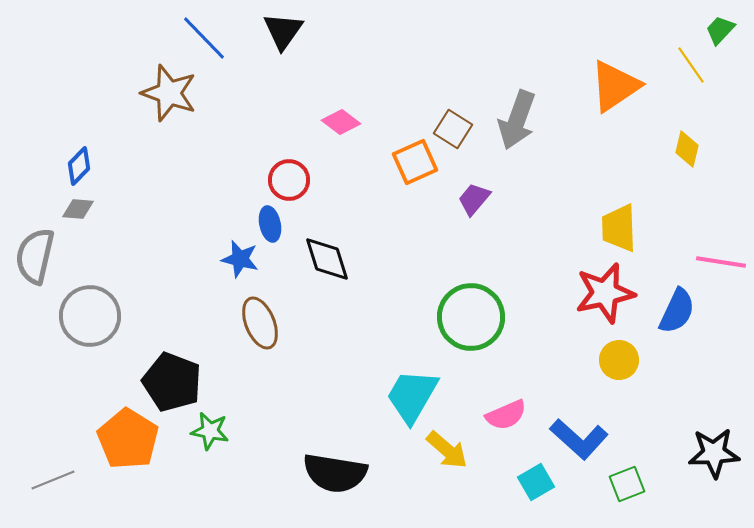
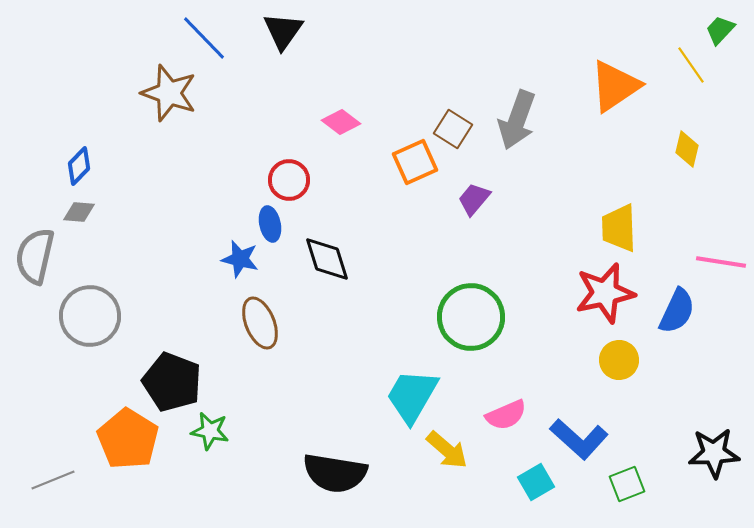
gray diamond: moved 1 px right, 3 px down
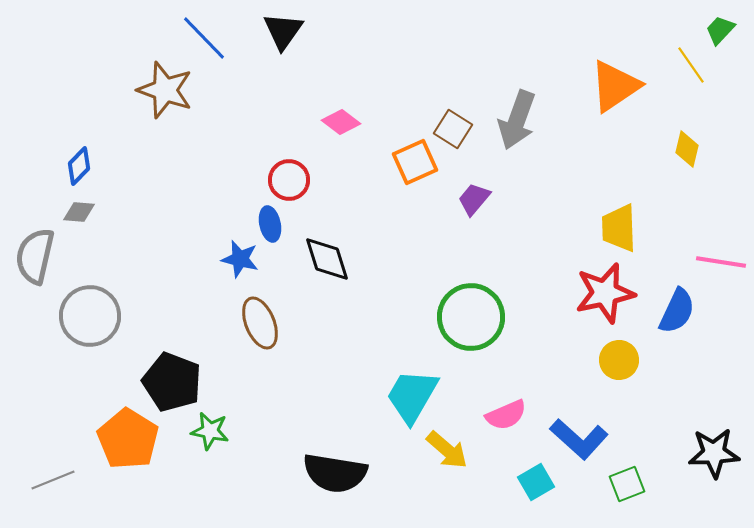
brown star: moved 4 px left, 3 px up
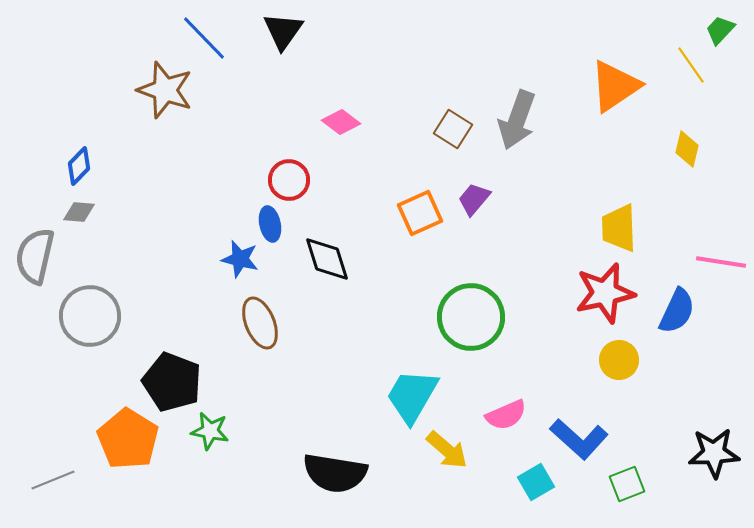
orange square: moved 5 px right, 51 px down
